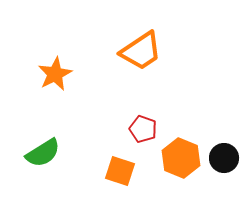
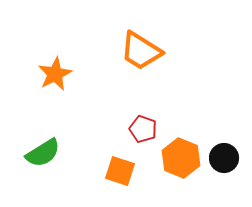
orange trapezoid: rotated 66 degrees clockwise
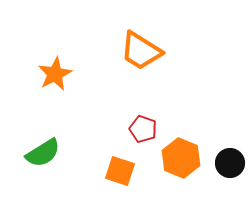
black circle: moved 6 px right, 5 px down
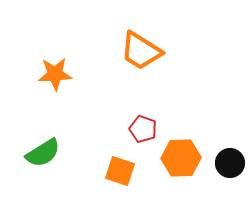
orange star: rotated 24 degrees clockwise
orange hexagon: rotated 24 degrees counterclockwise
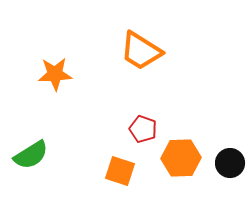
green semicircle: moved 12 px left, 2 px down
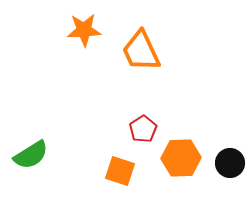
orange trapezoid: rotated 33 degrees clockwise
orange star: moved 29 px right, 44 px up
red pentagon: rotated 20 degrees clockwise
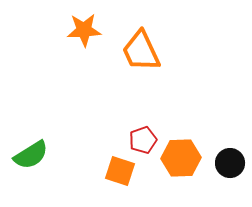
red pentagon: moved 11 px down; rotated 12 degrees clockwise
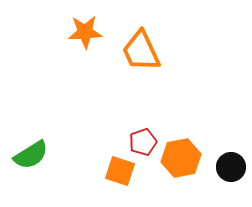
orange star: moved 1 px right, 2 px down
red pentagon: moved 2 px down
orange hexagon: rotated 9 degrees counterclockwise
black circle: moved 1 px right, 4 px down
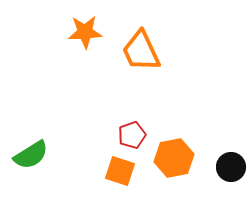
red pentagon: moved 11 px left, 7 px up
orange hexagon: moved 7 px left
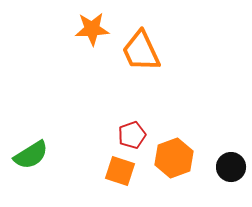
orange star: moved 7 px right, 3 px up
orange hexagon: rotated 9 degrees counterclockwise
